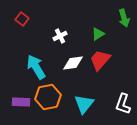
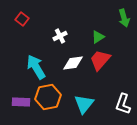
green triangle: moved 3 px down
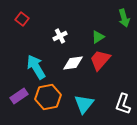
purple rectangle: moved 2 px left, 6 px up; rotated 36 degrees counterclockwise
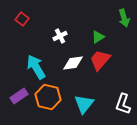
orange hexagon: rotated 25 degrees clockwise
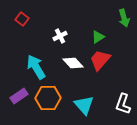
white diamond: rotated 55 degrees clockwise
orange hexagon: moved 1 px down; rotated 15 degrees counterclockwise
cyan triangle: moved 1 px down; rotated 20 degrees counterclockwise
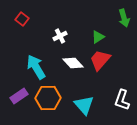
white L-shape: moved 1 px left, 4 px up
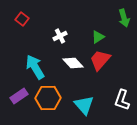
cyan arrow: moved 1 px left
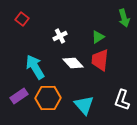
red trapezoid: rotated 35 degrees counterclockwise
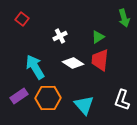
white diamond: rotated 15 degrees counterclockwise
